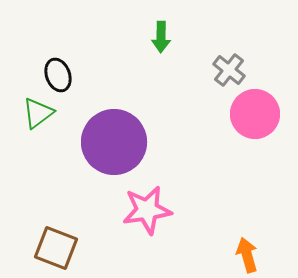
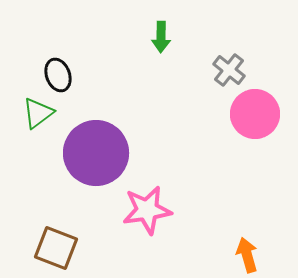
purple circle: moved 18 px left, 11 px down
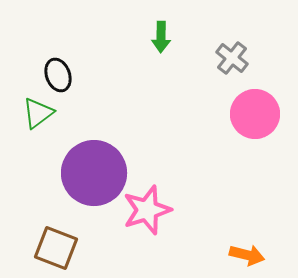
gray cross: moved 3 px right, 12 px up
purple circle: moved 2 px left, 20 px down
pink star: rotated 9 degrees counterclockwise
orange arrow: rotated 120 degrees clockwise
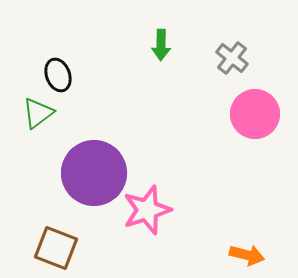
green arrow: moved 8 px down
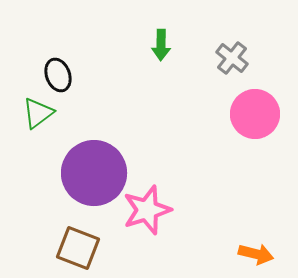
brown square: moved 22 px right
orange arrow: moved 9 px right, 1 px up
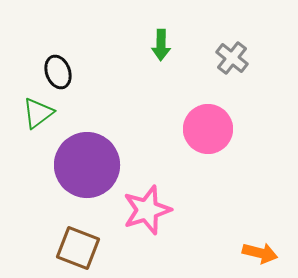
black ellipse: moved 3 px up
pink circle: moved 47 px left, 15 px down
purple circle: moved 7 px left, 8 px up
orange arrow: moved 4 px right, 1 px up
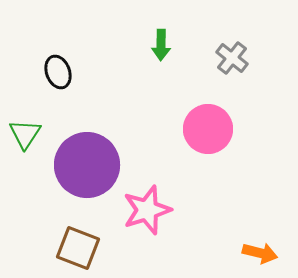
green triangle: moved 13 px left, 21 px down; rotated 20 degrees counterclockwise
